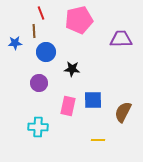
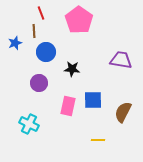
pink pentagon: rotated 24 degrees counterclockwise
purple trapezoid: moved 21 px down; rotated 10 degrees clockwise
blue star: rotated 16 degrees counterclockwise
cyan cross: moved 9 px left, 3 px up; rotated 24 degrees clockwise
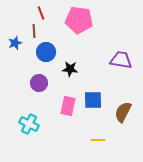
pink pentagon: rotated 28 degrees counterclockwise
black star: moved 2 px left
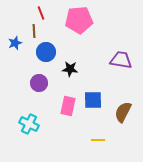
pink pentagon: rotated 12 degrees counterclockwise
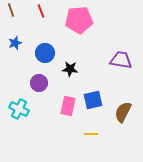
red line: moved 2 px up
brown line: moved 23 px left, 21 px up; rotated 16 degrees counterclockwise
blue circle: moved 1 px left, 1 px down
blue square: rotated 12 degrees counterclockwise
cyan cross: moved 10 px left, 15 px up
yellow line: moved 7 px left, 6 px up
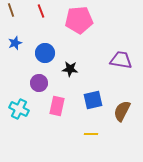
pink rectangle: moved 11 px left
brown semicircle: moved 1 px left, 1 px up
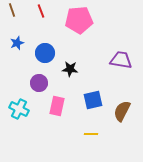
brown line: moved 1 px right
blue star: moved 2 px right
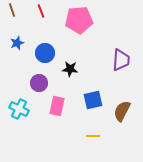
purple trapezoid: rotated 85 degrees clockwise
yellow line: moved 2 px right, 2 px down
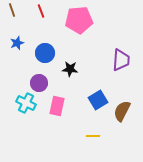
blue square: moved 5 px right; rotated 18 degrees counterclockwise
cyan cross: moved 7 px right, 6 px up
